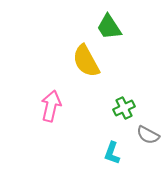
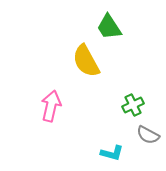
green cross: moved 9 px right, 3 px up
cyan L-shape: rotated 95 degrees counterclockwise
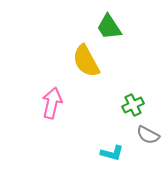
pink arrow: moved 1 px right, 3 px up
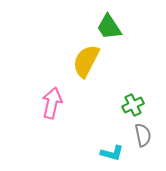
yellow semicircle: rotated 56 degrees clockwise
gray semicircle: moved 5 px left; rotated 130 degrees counterclockwise
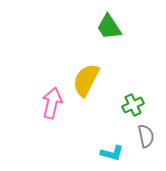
yellow semicircle: moved 19 px down
gray semicircle: moved 3 px right, 1 px down
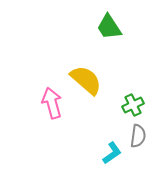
yellow semicircle: rotated 104 degrees clockwise
pink arrow: rotated 28 degrees counterclockwise
gray semicircle: moved 8 px left; rotated 20 degrees clockwise
cyan L-shape: rotated 50 degrees counterclockwise
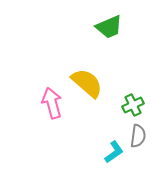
green trapezoid: rotated 80 degrees counterclockwise
yellow semicircle: moved 1 px right, 3 px down
cyan L-shape: moved 2 px right, 1 px up
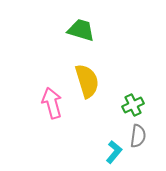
green trapezoid: moved 28 px left, 3 px down; rotated 140 degrees counterclockwise
yellow semicircle: moved 2 px up; rotated 32 degrees clockwise
cyan L-shape: rotated 15 degrees counterclockwise
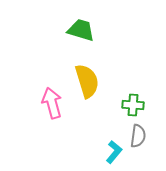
green cross: rotated 30 degrees clockwise
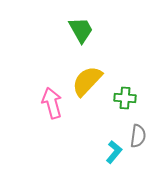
green trapezoid: rotated 44 degrees clockwise
yellow semicircle: rotated 120 degrees counterclockwise
green cross: moved 8 px left, 7 px up
